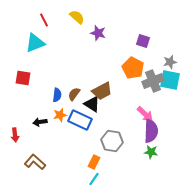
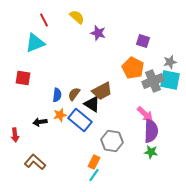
blue rectangle: rotated 15 degrees clockwise
cyan line: moved 4 px up
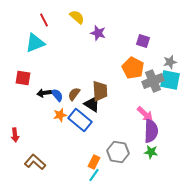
brown trapezoid: moved 2 px left; rotated 65 degrees counterclockwise
blue semicircle: rotated 48 degrees counterclockwise
black arrow: moved 4 px right, 29 px up
gray hexagon: moved 6 px right, 11 px down
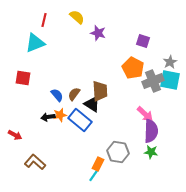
red line: rotated 40 degrees clockwise
gray star: rotated 16 degrees counterclockwise
black arrow: moved 4 px right, 24 px down
red arrow: rotated 56 degrees counterclockwise
orange rectangle: moved 4 px right, 2 px down
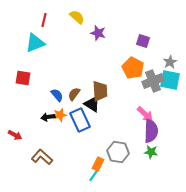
blue rectangle: rotated 25 degrees clockwise
brown L-shape: moved 7 px right, 5 px up
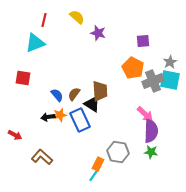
purple square: rotated 24 degrees counterclockwise
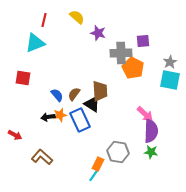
gray cross: moved 32 px left, 28 px up; rotated 20 degrees clockwise
